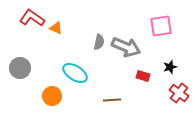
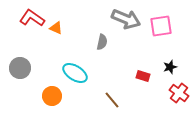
gray semicircle: moved 3 px right
gray arrow: moved 28 px up
brown line: rotated 54 degrees clockwise
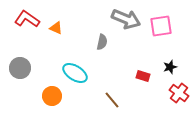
red L-shape: moved 5 px left, 1 px down
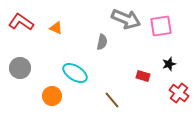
red L-shape: moved 6 px left, 3 px down
black star: moved 1 px left, 3 px up
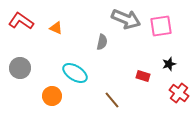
red L-shape: moved 1 px up
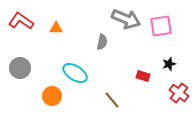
orange triangle: rotated 24 degrees counterclockwise
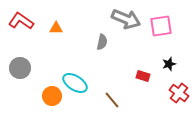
cyan ellipse: moved 10 px down
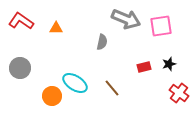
red rectangle: moved 1 px right, 9 px up; rotated 32 degrees counterclockwise
brown line: moved 12 px up
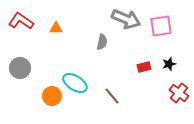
brown line: moved 8 px down
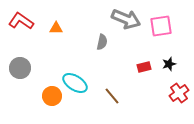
red cross: rotated 18 degrees clockwise
